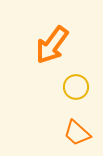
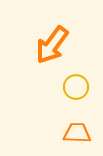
orange trapezoid: rotated 140 degrees clockwise
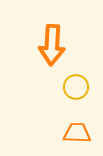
orange arrow: rotated 33 degrees counterclockwise
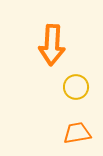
orange trapezoid: rotated 12 degrees counterclockwise
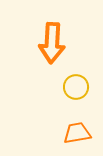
orange arrow: moved 2 px up
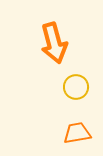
orange arrow: moved 2 px right; rotated 18 degrees counterclockwise
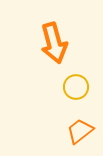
orange trapezoid: moved 3 px right, 2 px up; rotated 28 degrees counterclockwise
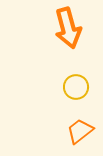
orange arrow: moved 14 px right, 15 px up
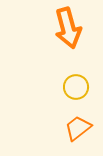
orange trapezoid: moved 2 px left, 3 px up
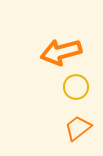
orange arrow: moved 7 px left, 24 px down; rotated 90 degrees clockwise
